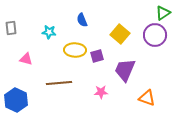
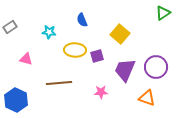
gray rectangle: moved 1 px left, 1 px up; rotated 64 degrees clockwise
purple circle: moved 1 px right, 32 px down
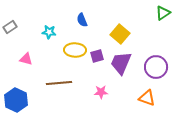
purple trapezoid: moved 4 px left, 7 px up
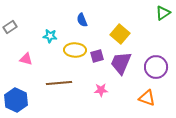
cyan star: moved 1 px right, 4 px down
pink star: moved 2 px up
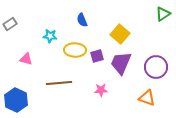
green triangle: moved 1 px down
gray rectangle: moved 3 px up
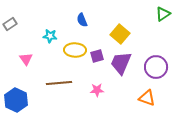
pink triangle: rotated 40 degrees clockwise
pink star: moved 4 px left
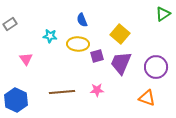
yellow ellipse: moved 3 px right, 6 px up
brown line: moved 3 px right, 9 px down
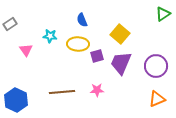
pink triangle: moved 9 px up
purple circle: moved 1 px up
orange triangle: moved 10 px right, 1 px down; rotated 42 degrees counterclockwise
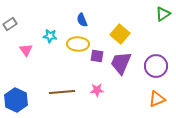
purple square: rotated 24 degrees clockwise
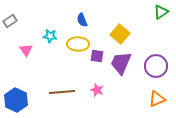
green triangle: moved 2 px left, 2 px up
gray rectangle: moved 3 px up
pink star: rotated 24 degrees clockwise
